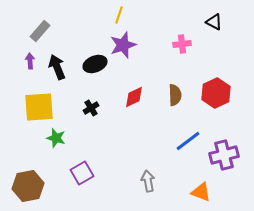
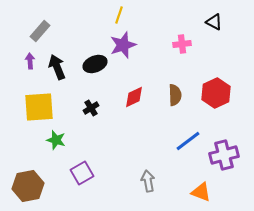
green star: moved 2 px down
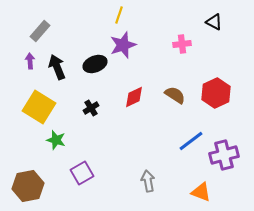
brown semicircle: rotated 55 degrees counterclockwise
yellow square: rotated 36 degrees clockwise
blue line: moved 3 px right
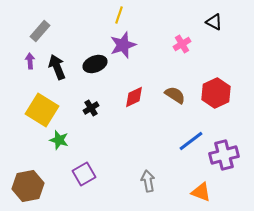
pink cross: rotated 24 degrees counterclockwise
yellow square: moved 3 px right, 3 px down
green star: moved 3 px right
purple square: moved 2 px right, 1 px down
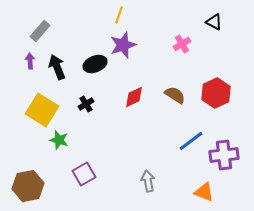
black cross: moved 5 px left, 4 px up
purple cross: rotated 8 degrees clockwise
orange triangle: moved 3 px right
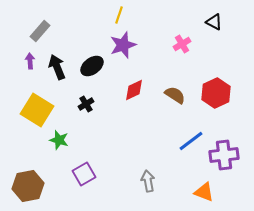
black ellipse: moved 3 px left, 2 px down; rotated 15 degrees counterclockwise
red diamond: moved 7 px up
yellow square: moved 5 px left
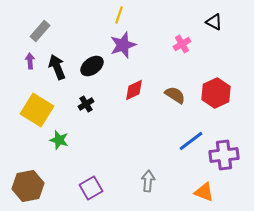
purple square: moved 7 px right, 14 px down
gray arrow: rotated 15 degrees clockwise
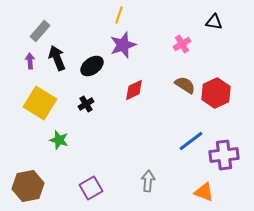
black triangle: rotated 18 degrees counterclockwise
black arrow: moved 9 px up
brown semicircle: moved 10 px right, 10 px up
yellow square: moved 3 px right, 7 px up
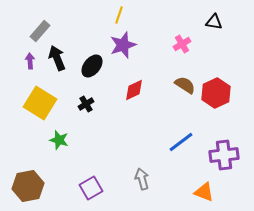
black ellipse: rotated 15 degrees counterclockwise
blue line: moved 10 px left, 1 px down
gray arrow: moved 6 px left, 2 px up; rotated 20 degrees counterclockwise
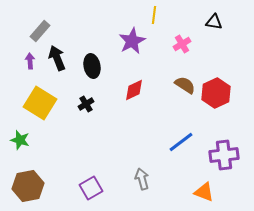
yellow line: moved 35 px right; rotated 12 degrees counterclockwise
purple star: moved 9 px right, 4 px up; rotated 8 degrees counterclockwise
black ellipse: rotated 50 degrees counterclockwise
green star: moved 39 px left
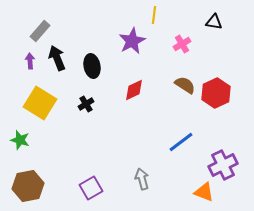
purple cross: moved 1 px left, 10 px down; rotated 20 degrees counterclockwise
